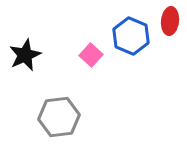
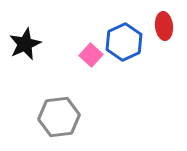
red ellipse: moved 6 px left, 5 px down; rotated 12 degrees counterclockwise
blue hexagon: moved 7 px left, 6 px down; rotated 12 degrees clockwise
black star: moved 11 px up
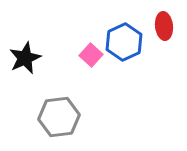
black star: moved 14 px down
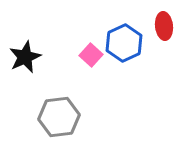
blue hexagon: moved 1 px down
black star: moved 1 px up
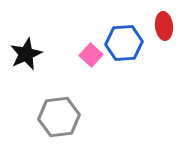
blue hexagon: rotated 21 degrees clockwise
black star: moved 1 px right, 3 px up
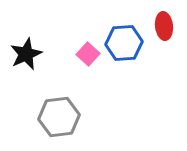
pink square: moved 3 px left, 1 px up
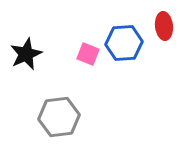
pink square: rotated 20 degrees counterclockwise
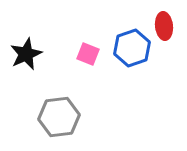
blue hexagon: moved 8 px right, 5 px down; rotated 15 degrees counterclockwise
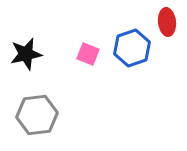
red ellipse: moved 3 px right, 4 px up
black star: rotated 12 degrees clockwise
gray hexagon: moved 22 px left, 2 px up
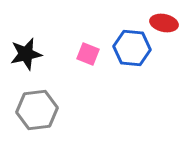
red ellipse: moved 3 px left, 1 px down; rotated 72 degrees counterclockwise
blue hexagon: rotated 24 degrees clockwise
gray hexagon: moved 5 px up
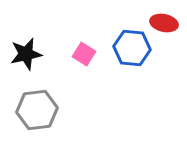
pink square: moved 4 px left; rotated 10 degrees clockwise
